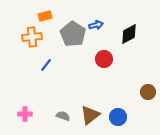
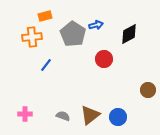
brown circle: moved 2 px up
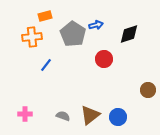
black diamond: rotated 10 degrees clockwise
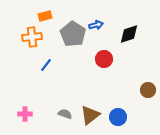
gray semicircle: moved 2 px right, 2 px up
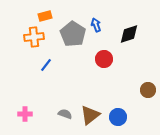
blue arrow: rotated 96 degrees counterclockwise
orange cross: moved 2 px right
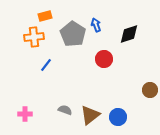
brown circle: moved 2 px right
gray semicircle: moved 4 px up
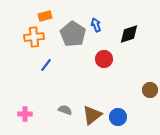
brown triangle: moved 2 px right
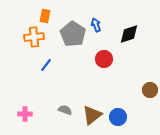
orange rectangle: rotated 64 degrees counterclockwise
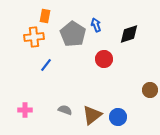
pink cross: moved 4 px up
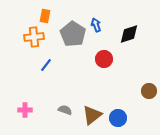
brown circle: moved 1 px left, 1 px down
blue circle: moved 1 px down
